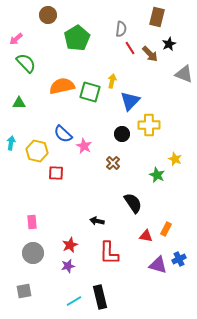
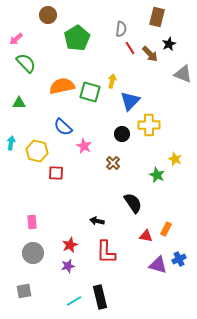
gray triangle: moved 1 px left
blue semicircle: moved 7 px up
red L-shape: moved 3 px left, 1 px up
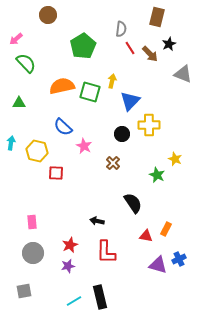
green pentagon: moved 6 px right, 8 px down
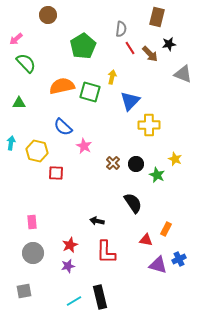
black star: rotated 16 degrees clockwise
yellow arrow: moved 4 px up
black circle: moved 14 px right, 30 px down
red triangle: moved 4 px down
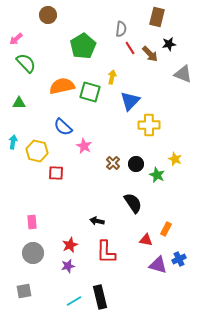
cyan arrow: moved 2 px right, 1 px up
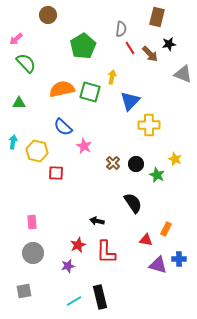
orange semicircle: moved 3 px down
red star: moved 8 px right
blue cross: rotated 24 degrees clockwise
